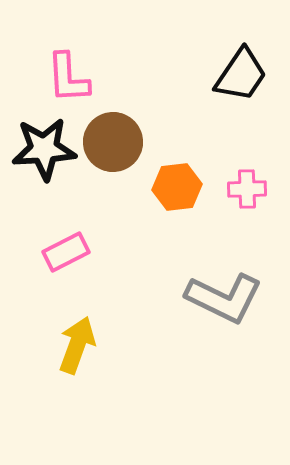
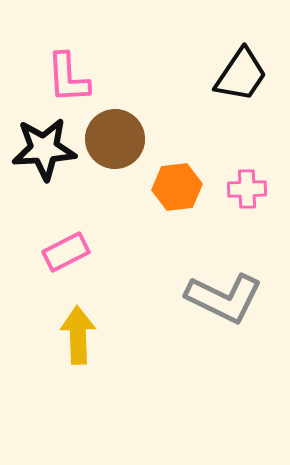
brown circle: moved 2 px right, 3 px up
yellow arrow: moved 1 px right, 10 px up; rotated 22 degrees counterclockwise
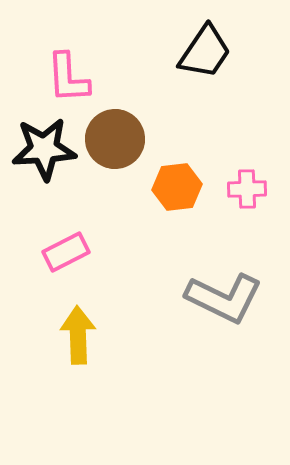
black trapezoid: moved 36 px left, 23 px up
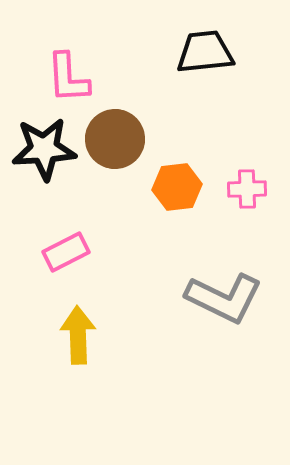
black trapezoid: rotated 130 degrees counterclockwise
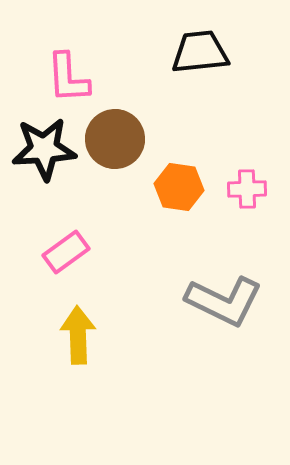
black trapezoid: moved 5 px left
orange hexagon: moved 2 px right; rotated 15 degrees clockwise
pink rectangle: rotated 9 degrees counterclockwise
gray L-shape: moved 3 px down
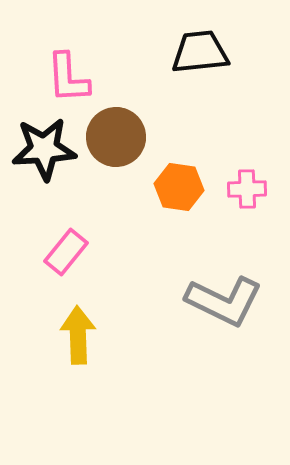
brown circle: moved 1 px right, 2 px up
pink rectangle: rotated 15 degrees counterclockwise
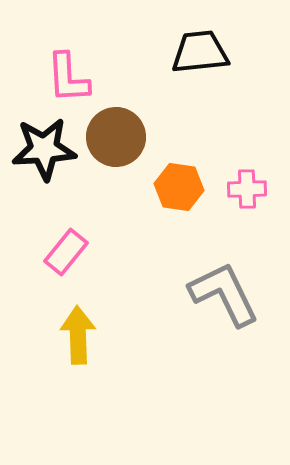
gray L-shape: moved 7 px up; rotated 142 degrees counterclockwise
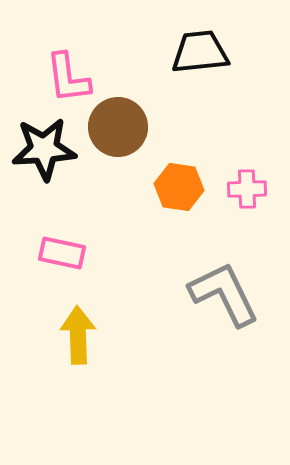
pink L-shape: rotated 4 degrees counterclockwise
brown circle: moved 2 px right, 10 px up
pink rectangle: moved 4 px left, 1 px down; rotated 63 degrees clockwise
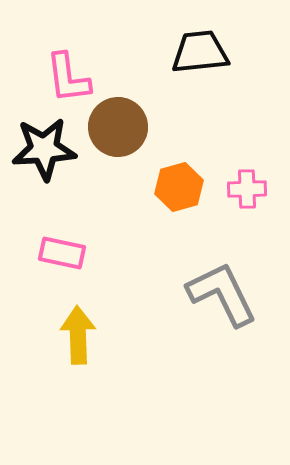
orange hexagon: rotated 24 degrees counterclockwise
gray L-shape: moved 2 px left
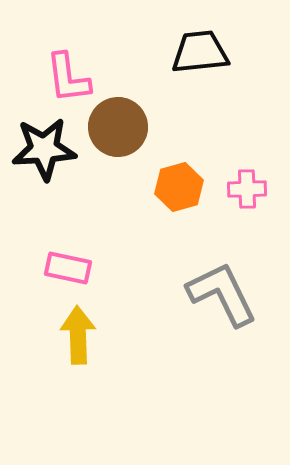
pink rectangle: moved 6 px right, 15 px down
